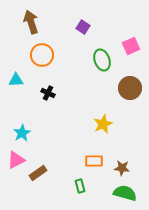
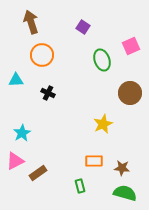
brown circle: moved 5 px down
pink triangle: moved 1 px left, 1 px down
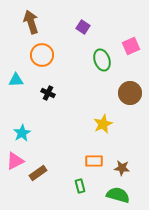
green semicircle: moved 7 px left, 2 px down
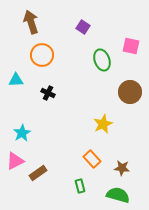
pink square: rotated 36 degrees clockwise
brown circle: moved 1 px up
orange rectangle: moved 2 px left, 2 px up; rotated 48 degrees clockwise
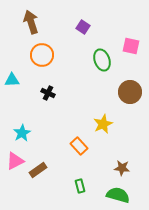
cyan triangle: moved 4 px left
orange rectangle: moved 13 px left, 13 px up
brown rectangle: moved 3 px up
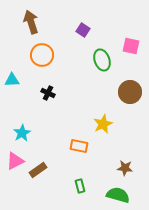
purple square: moved 3 px down
orange rectangle: rotated 36 degrees counterclockwise
brown star: moved 3 px right
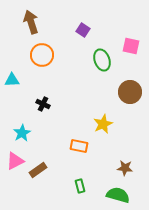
black cross: moved 5 px left, 11 px down
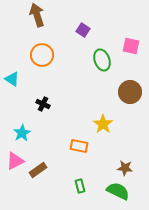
brown arrow: moved 6 px right, 7 px up
cyan triangle: moved 1 px up; rotated 35 degrees clockwise
yellow star: rotated 12 degrees counterclockwise
green semicircle: moved 4 px up; rotated 10 degrees clockwise
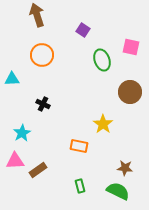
pink square: moved 1 px down
cyan triangle: rotated 35 degrees counterclockwise
pink triangle: rotated 24 degrees clockwise
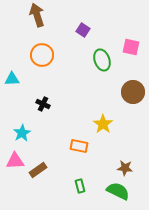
brown circle: moved 3 px right
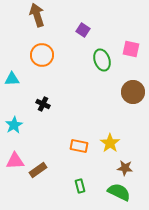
pink square: moved 2 px down
yellow star: moved 7 px right, 19 px down
cyan star: moved 8 px left, 8 px up
green semicircle: moved 1 px right, 1 px down
